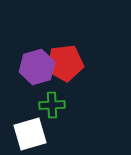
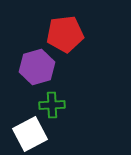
red pentagon: moved 29 px up
white square: rotated 12 degrees counterclockwise
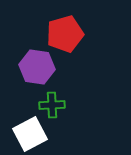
red pentagon: rotated 9 degrees counterclockwise
purple hexagon: rotated 24 degrees clockwise
